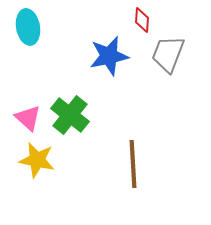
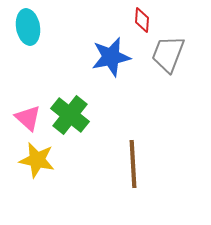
blue star: moved 2 px right, 1 px down
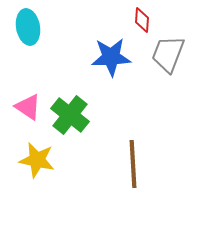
blue star: rotated 9 degrees clockwise
pink triangle: moved 11 px up; rotated 8 degrees counterclockwise
